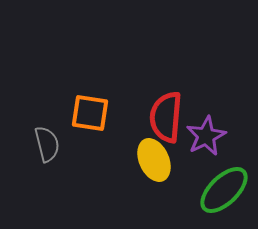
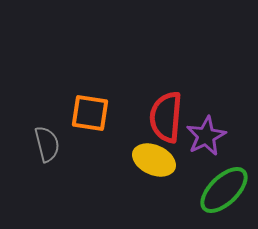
yellow ellipse: rotated 42 degrees counterclockwise
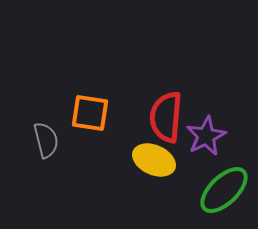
gray semicircle: moved 1 px left, 4 px up
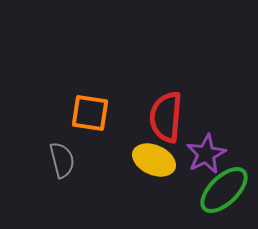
purple star: moved 18 px down
gray semicircle: moved 16 px right, 20 px down
